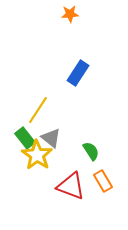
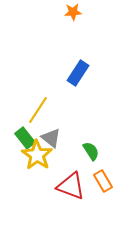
orange star: moved 3 px right, 2 px up
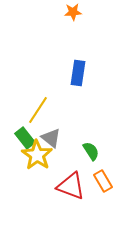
blue rectangle: rotated 25 degrees counterclockwise
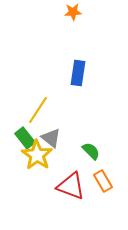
green semicircle: rotated 12 degrees counterclockwise
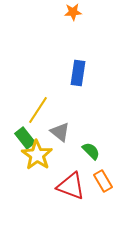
gray triangle: moved 9 px right, 6 px up
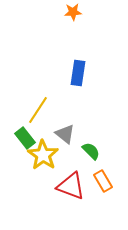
gray triangle: moved 5 px right, 2 px down
yellow star: moved 6 px right
